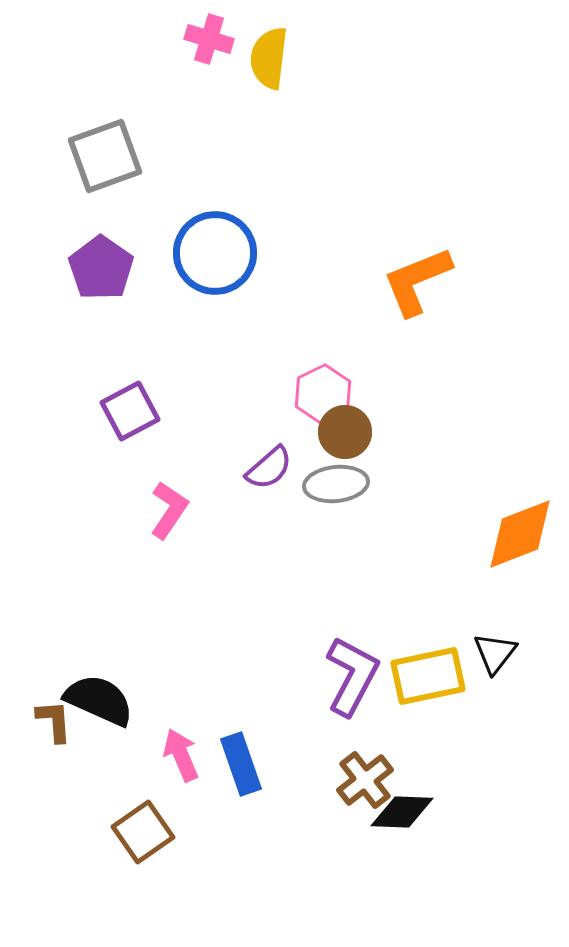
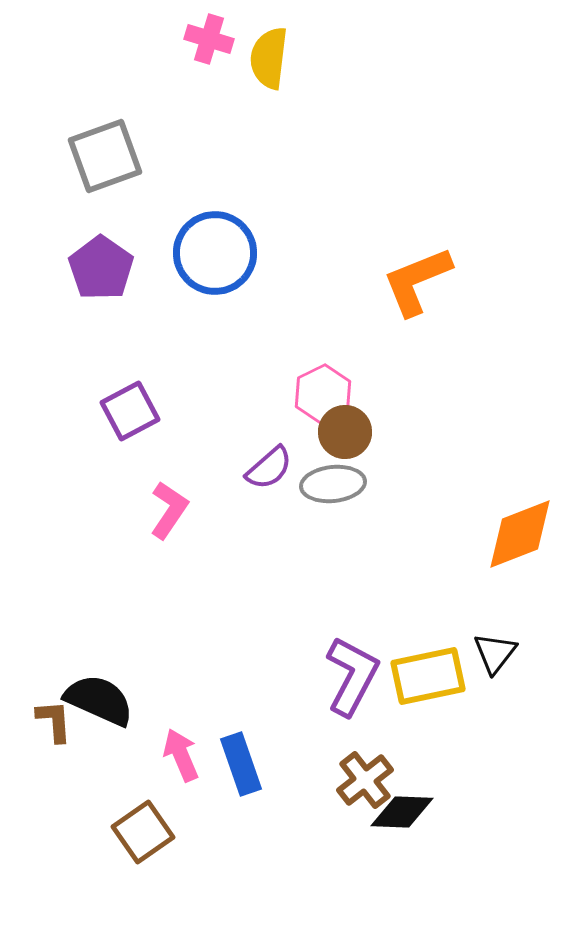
gray ellipse: moved 3 px left
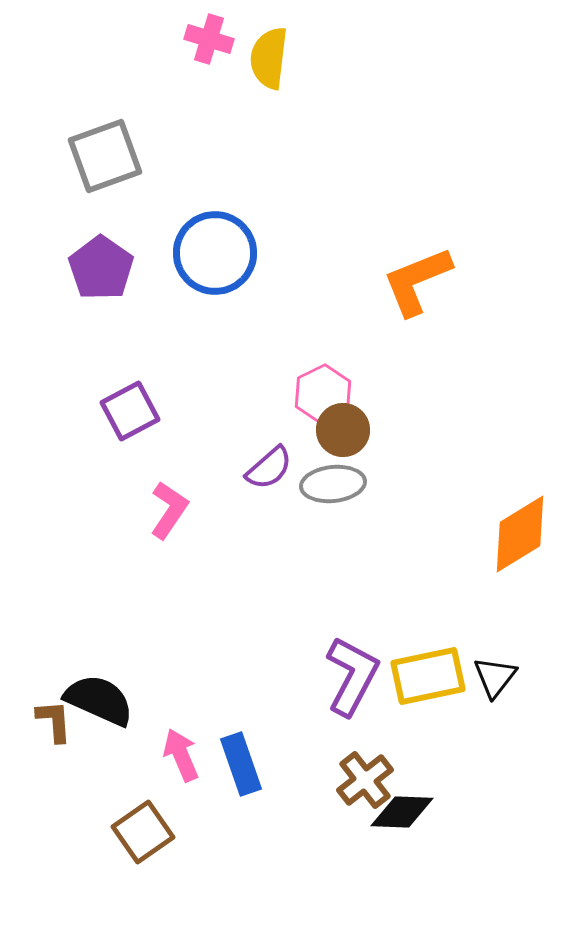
brown circle: moved 2 px left, 2 px up
orange diamond: rotated 10 degrees counterclockwise
black triangle: moved 24 px down
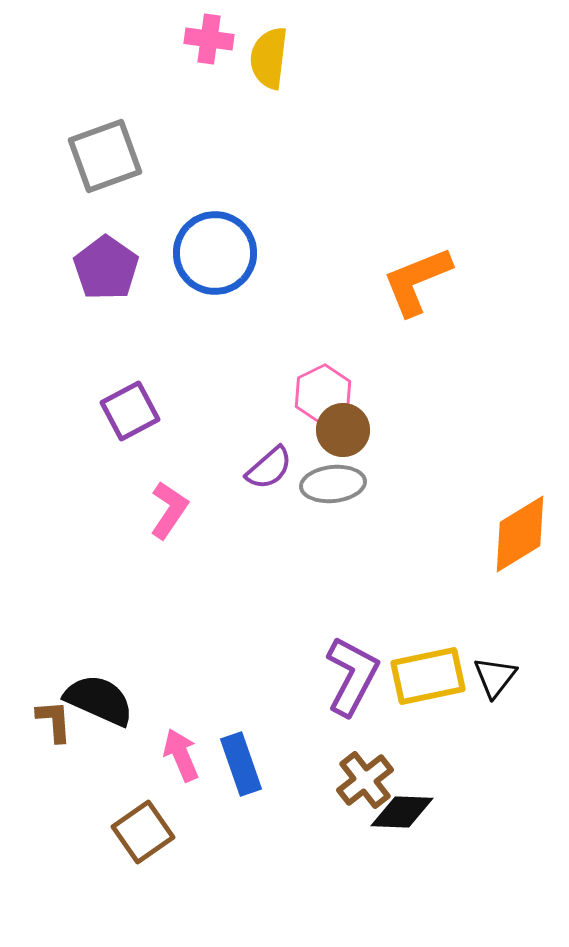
pink cross: rotated 9 degrees counterclockwise
purple pentagon: moved 5 px right
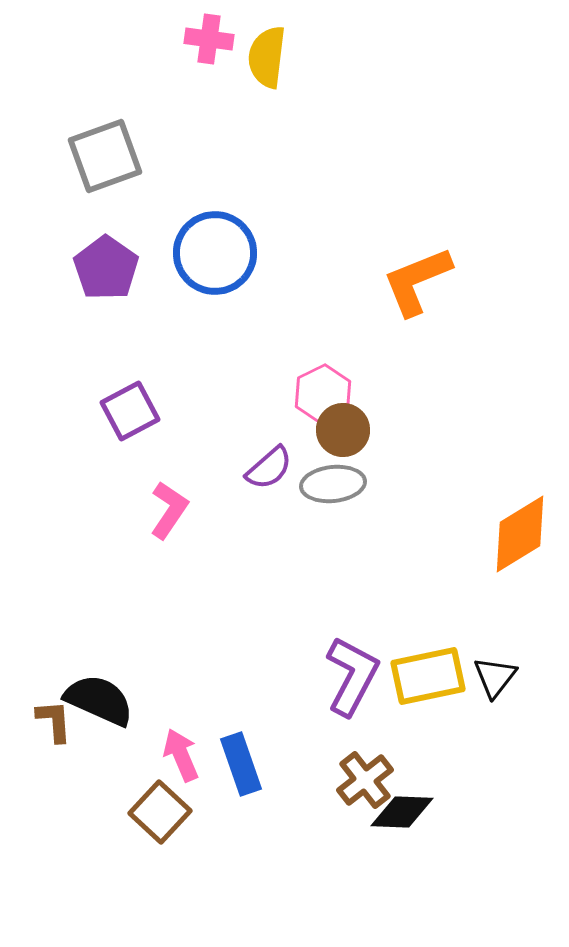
yellow semicircle: moved 2 px left, 1 px up
brown square: moved 17 px right, 20 px up; rotated 12 degrees counterclockwise
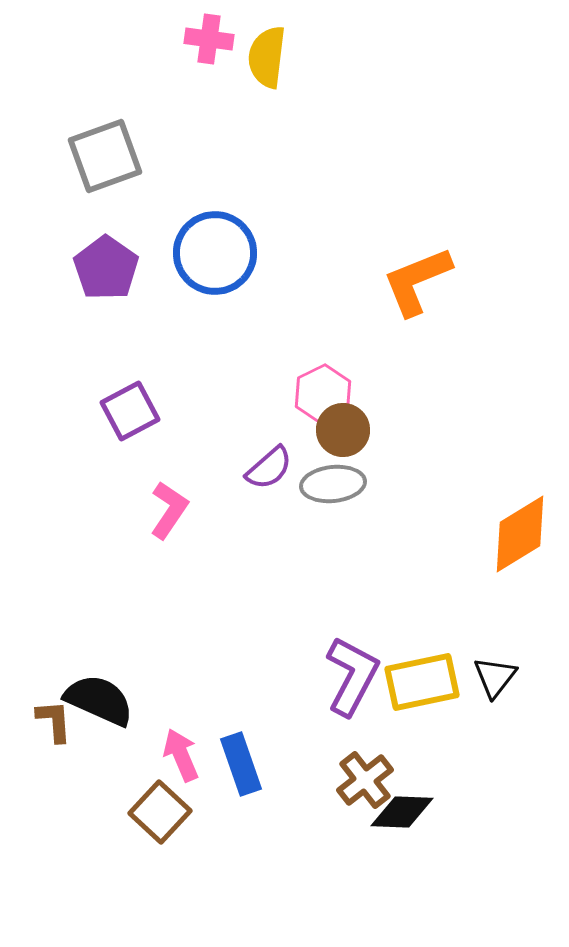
yellow rectangle: moved 6 px left, 6 px down
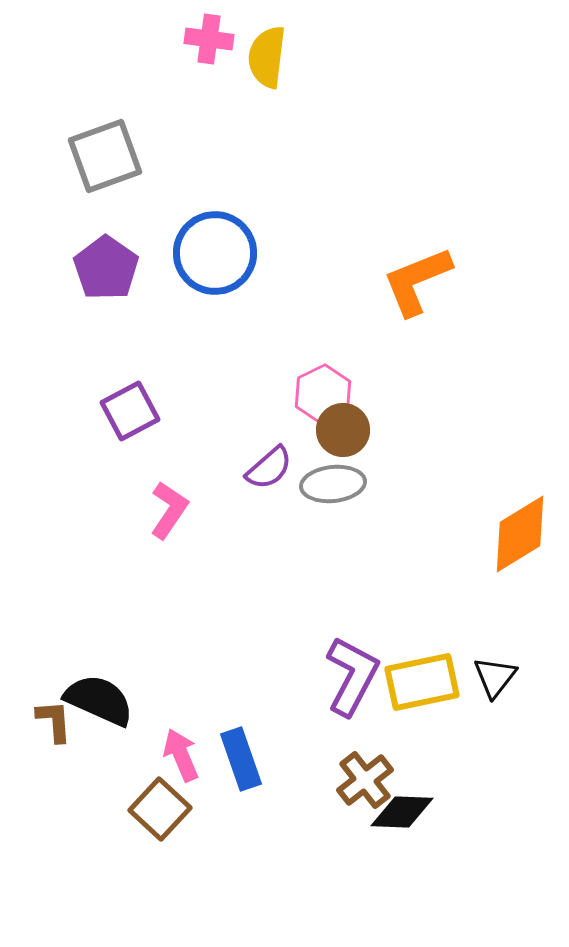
blue rectangle: moved 5 px up
brown square: moved 3 px up
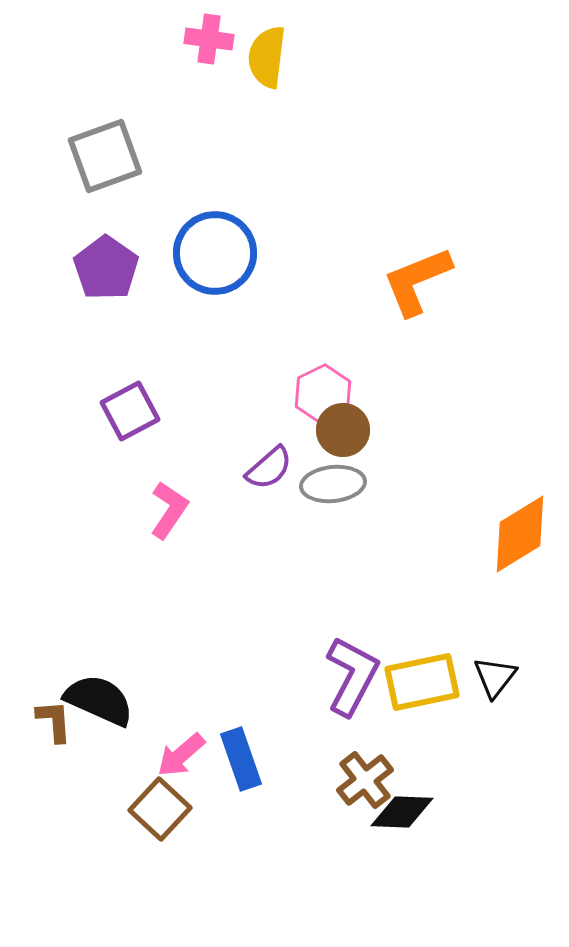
pink arrow: rotated 108 degrees counterclockwise
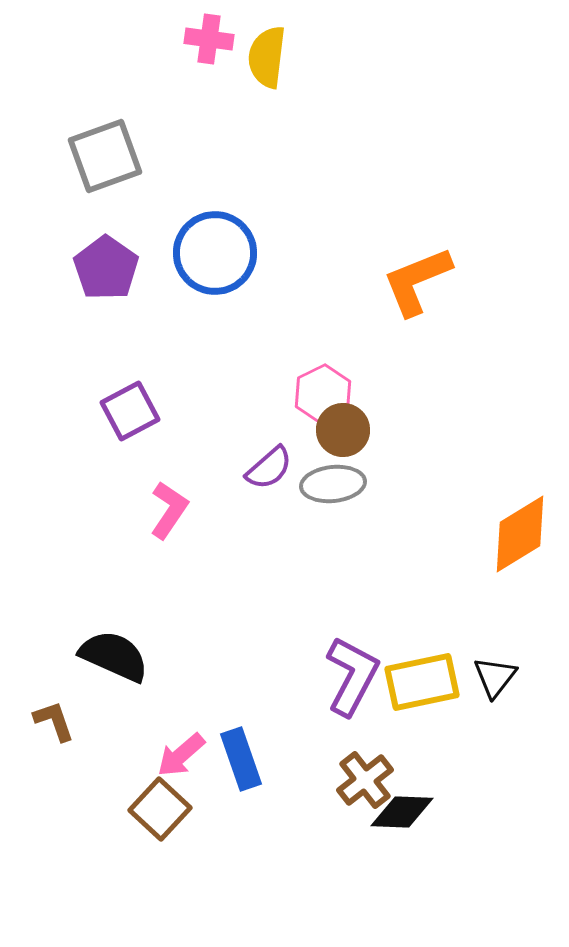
black semicircle: moved 15 px right, 44 px up
brown L-shape: rotated 15 degrees counterclockwise
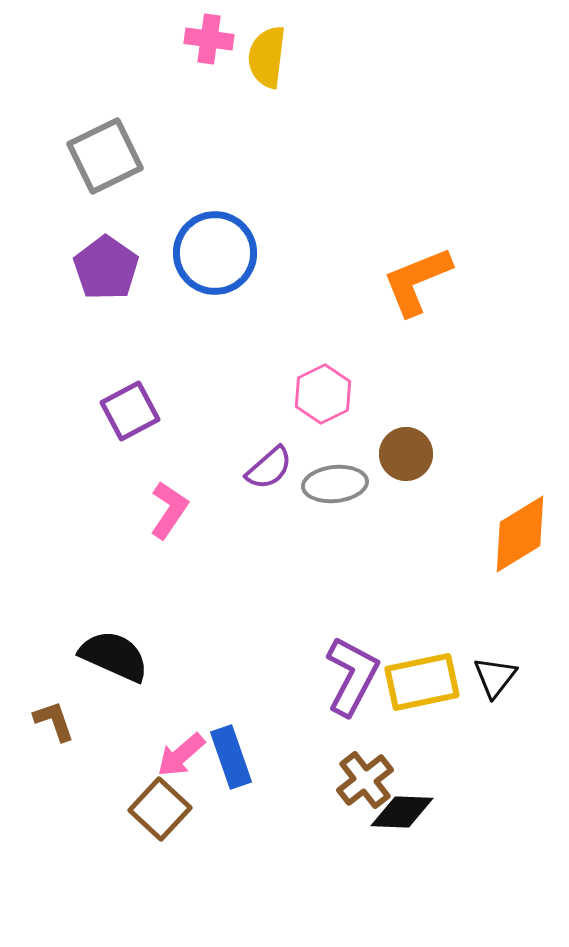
gray square: rotated 6 degrees counterclockwise
brown circle: moved 63 px right, 24 px down
gray ellipse: moved 2 px right
blue rectangle: moved 10 px left, 2 px up
